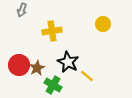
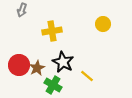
black star: moved 5 px left
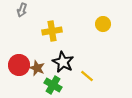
brown star: rotated 21 degrees counterclockwise
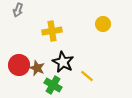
gray arrow: moved 4 px left
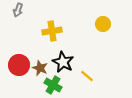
brown star: moved 3 px right
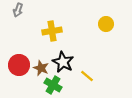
yellow circle: moved 3 px right
brown star: moved 1 px right
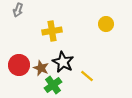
green cross: rotated 24 degrees clockwise
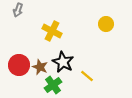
yellow cross: rotated 36 degrees clockwise
brown star: moved 1 px left, 1 px up
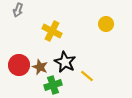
black star: moved 2 px right
green cross: rotated 18 degrees clockwise
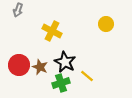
green cross: moved 8 px right, 2 px up
